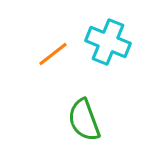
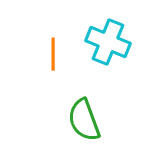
orange line: rotated 52 degrees counterclockwise
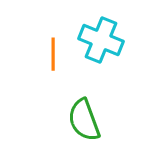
cyan cross: moved 7 px left, 2 px up
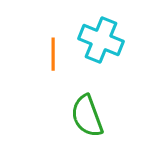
green semicircle: moved 3 px right, 4 px up
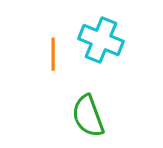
green semicircle: moved 1 px right
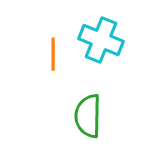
green semicircle: rotated 21 degrees clockwise
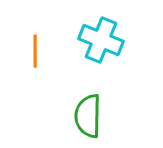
orange line: moved 18 px left, 3 px up
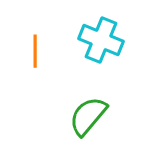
green semicircle: rotated 39 degrees clockwise
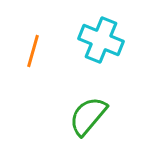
orange line: moved 2 px left; rotated 16 degrees clockwise
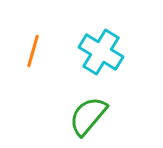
cyan cross: moved 12 px down; rotated 9 degrees clockwise
